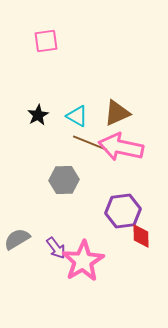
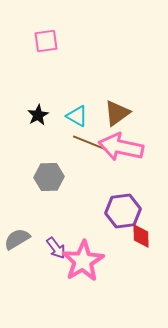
brown triangle: rotated 12 degrees counterclockwise
gray hexagon: moved 15 px left, 3 px up
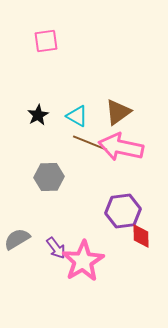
brown triangle: moved 1 px right, 1 px up
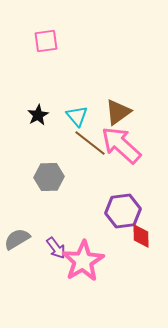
cyan triangle: rotated 20 degrees clockwise
brown line: rotated 16 degrees clockwise
pink arrow: moved 2 px up; rotated 30 degrees clockwise
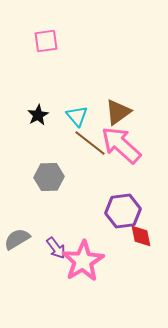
red diamond: rotated 10 degrees counterclockwise
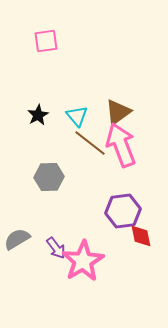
pink arrow: rotated 27 degrees clockwise
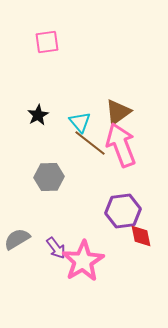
pink square: moved 1 px right, 1 px down
cyan triangle: moved 3 px right, 6 px down
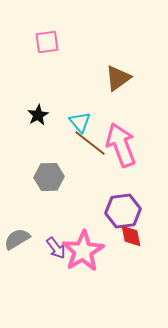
brown triangle: moved 34 px up
red diamond: moved 10 px left
pink star: moved 10 px up
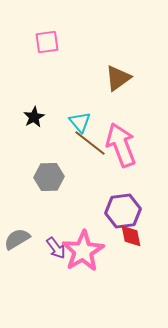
black star: moved 4 px left, 2 px down
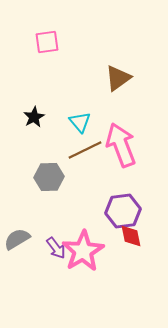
brown line: moved 5 px left, 7 px down; rotated 64 degrees counterclockwise
